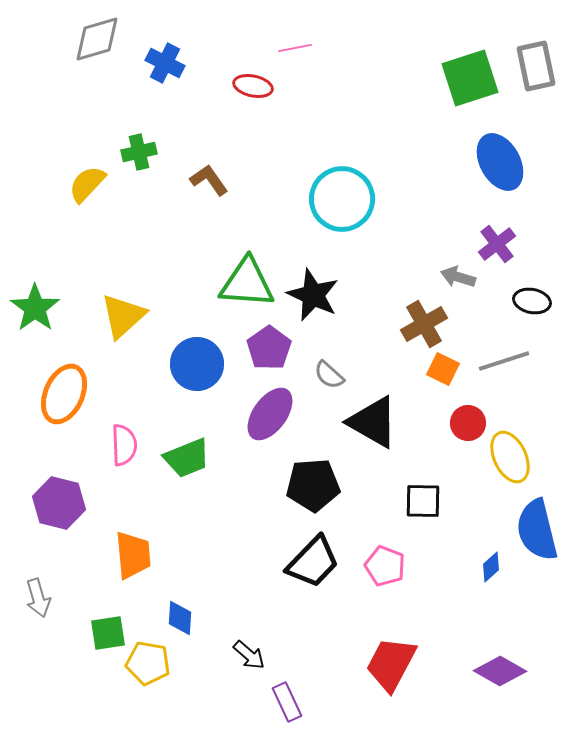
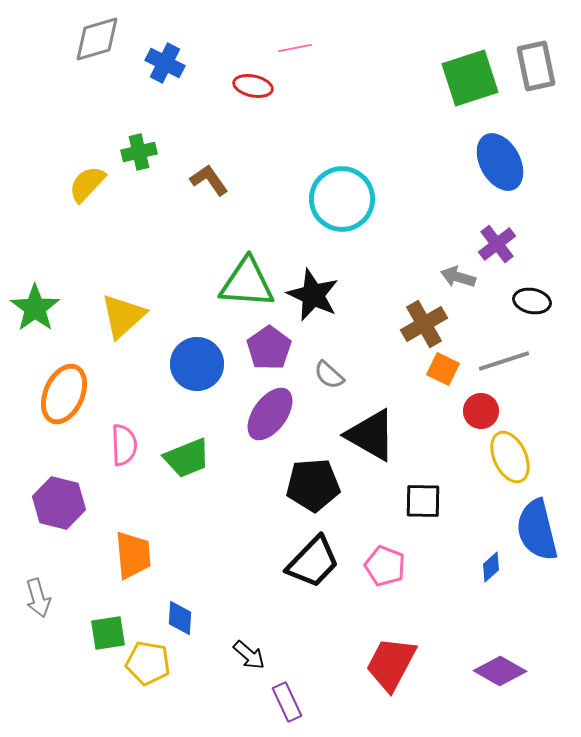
black triangle at (373, 422): moved 2 px left, 13 px down
red circle at (468, 423): moved 13 px right, 12 px up
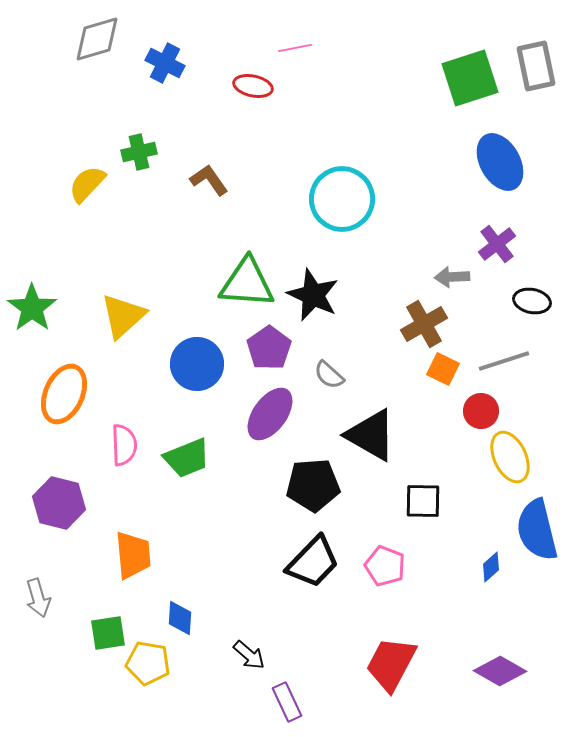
gray arrow at (458, 277): moved 6 px left; rotated 20 degrees counterclockwise
green star at (35, 308): moved 3 px left
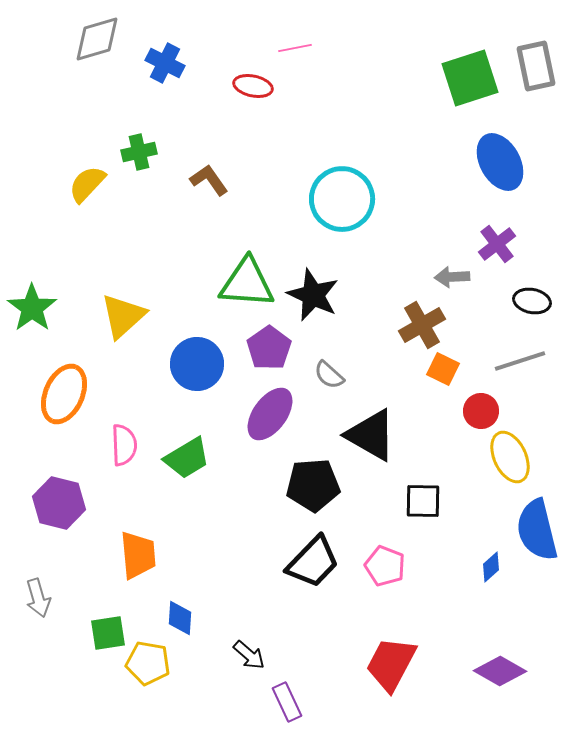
brown cross at (424, 324): moved 2 px left, 1 px down
gray line at (504, 361): moved 16 px right
green trapezoid at (187, 458): rotated 9 degrees counterclockwise
orange trapezoid at (133, 555): moved 5 px right
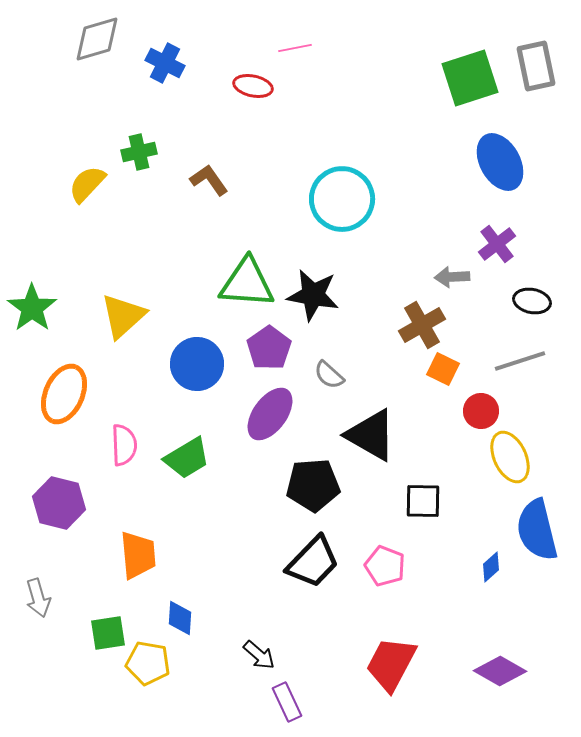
black star at (313, 295): rotated 14 degrees counterclockwise
black arrow at (249, 655): moved 10 px right
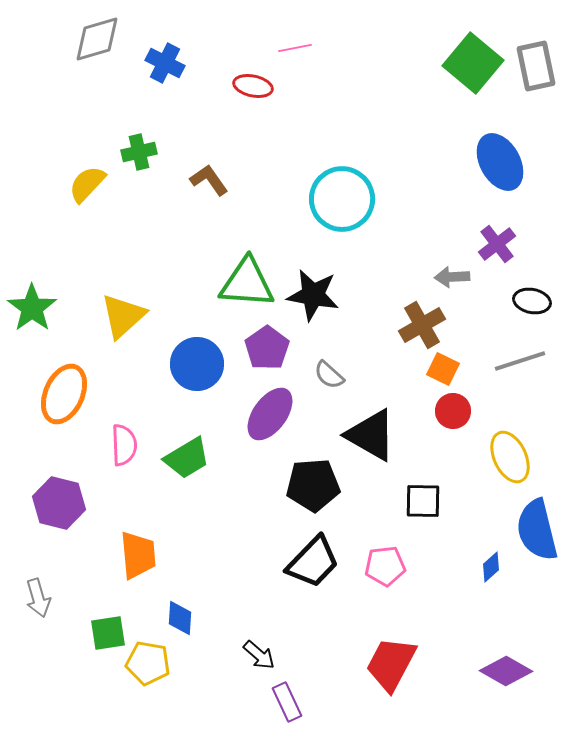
green square at (470, 78): moved 3 px right, 15 px up; rotated 32 degrees counterclockwise
purple pentagon at (269, 348): moved 2 px left
red circle at (481, 411): moved 28 px left
pink pentagon at (385, 566): rotated 27 degrees counterclockwise
purple diamond at (500, 671): moved 6 px right
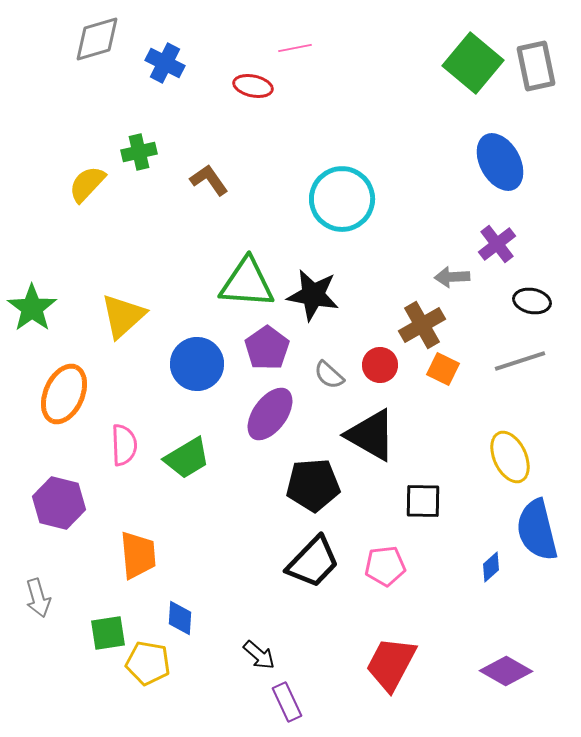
red circle at (453, 411): moved 73 px left, 46 px up
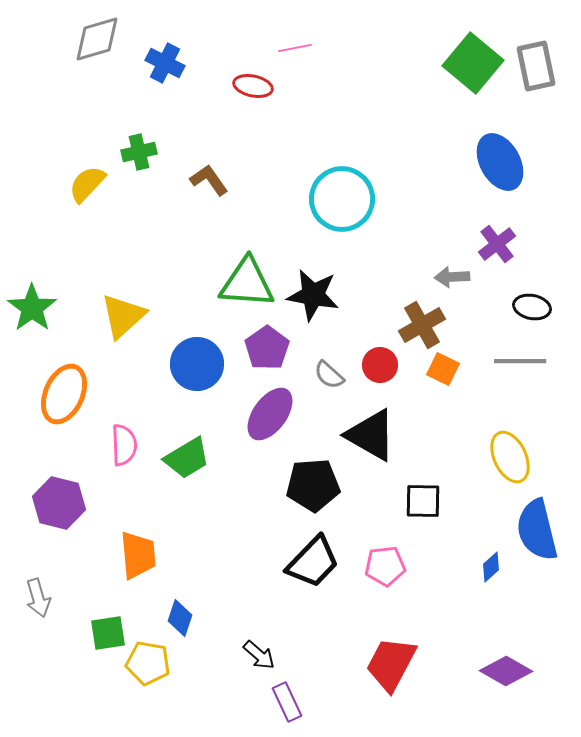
black ellipse at (532, 301): moved 6 px down
gray line at (520, 361): rotated 18 degrees clockwise
blue diamond at (180, 618): rotated 15 degrees clockwise
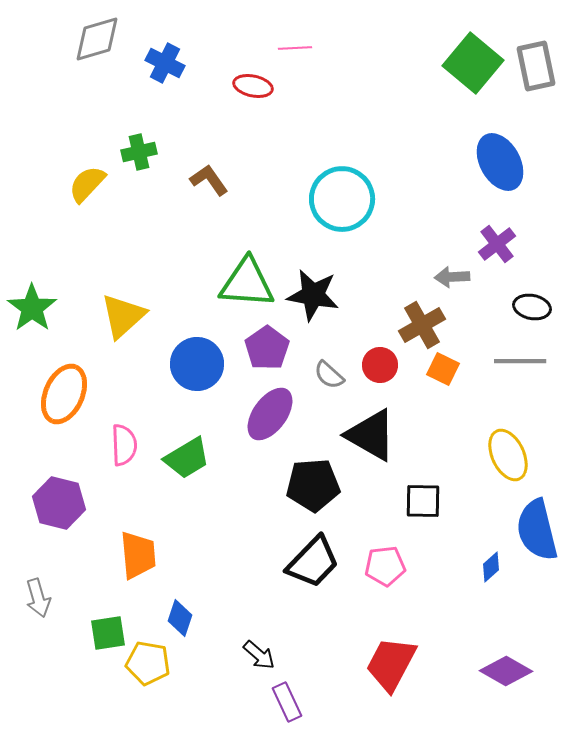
pink line at (295, 48): rotated 8 degrees clockwise
yellow ellipse at (510, 457): moved 2 px left, 2 px up
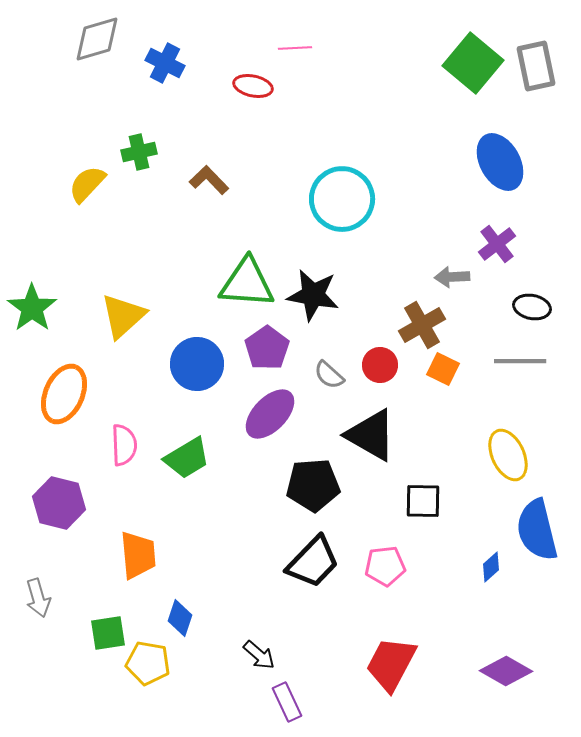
brown L-shape at (209, 180): rotated 9 degrees counterclockwise
purple ellipse at (270, 414): rotated 8 degrees clockwise
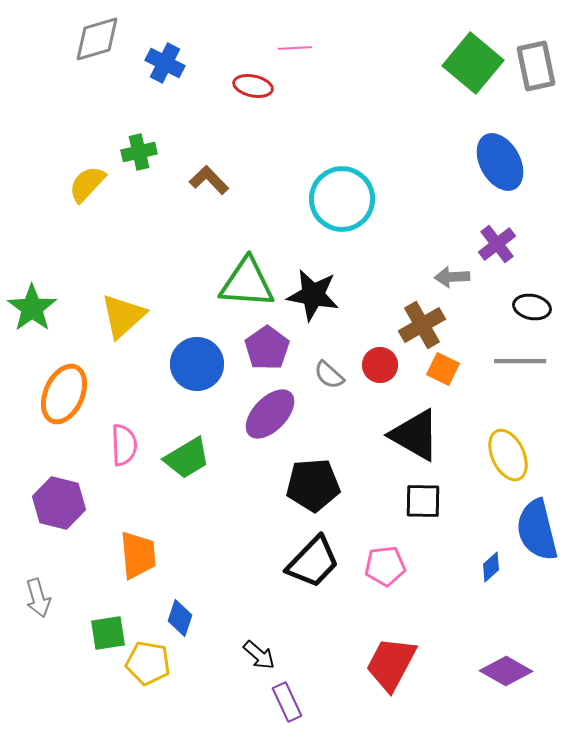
black triangle at (371, 435): moved 44 px right
